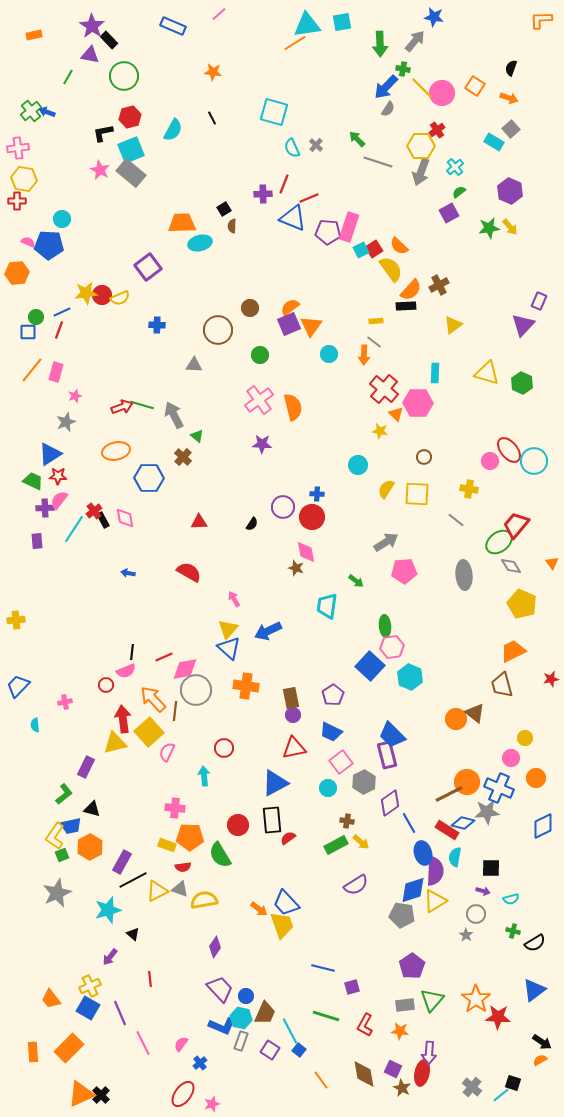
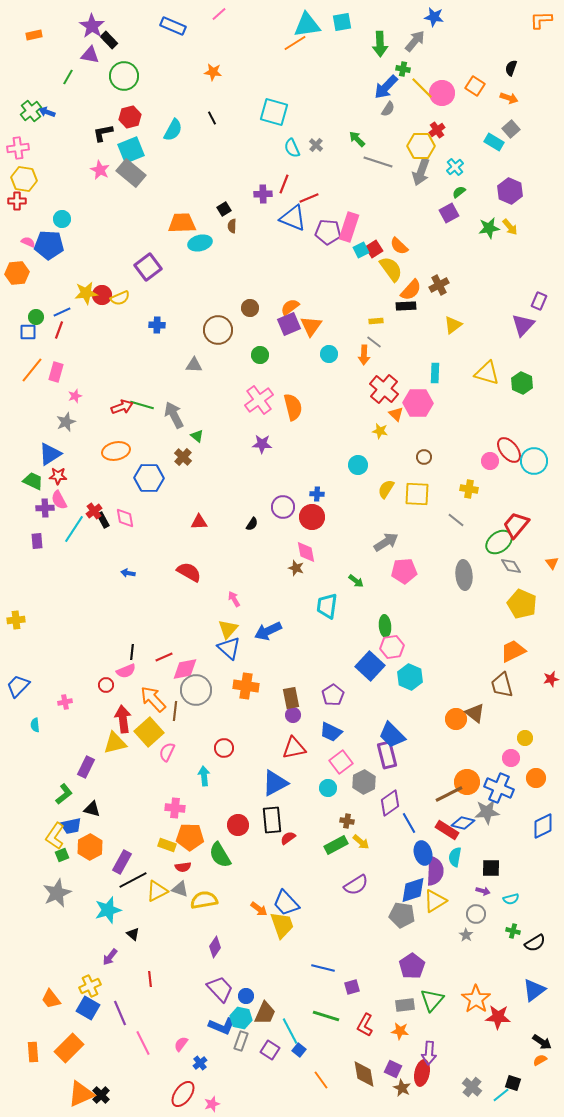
pink semicircle at (59, 500): rotated 66 degrees counterclockwise
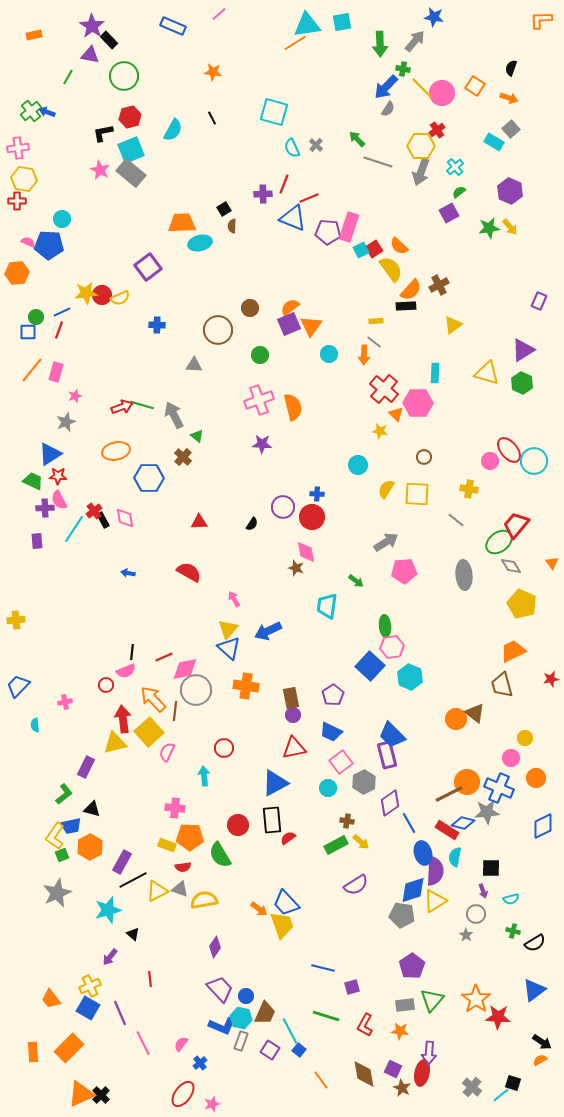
purple triangle at (523, 325): moved 25 px down; rotated 15 degrees clockwise
pink cross at (259, 400): rotated 16 degrees clockwise
purple arrow at (483, 891): rotated 56 degrees clockwise
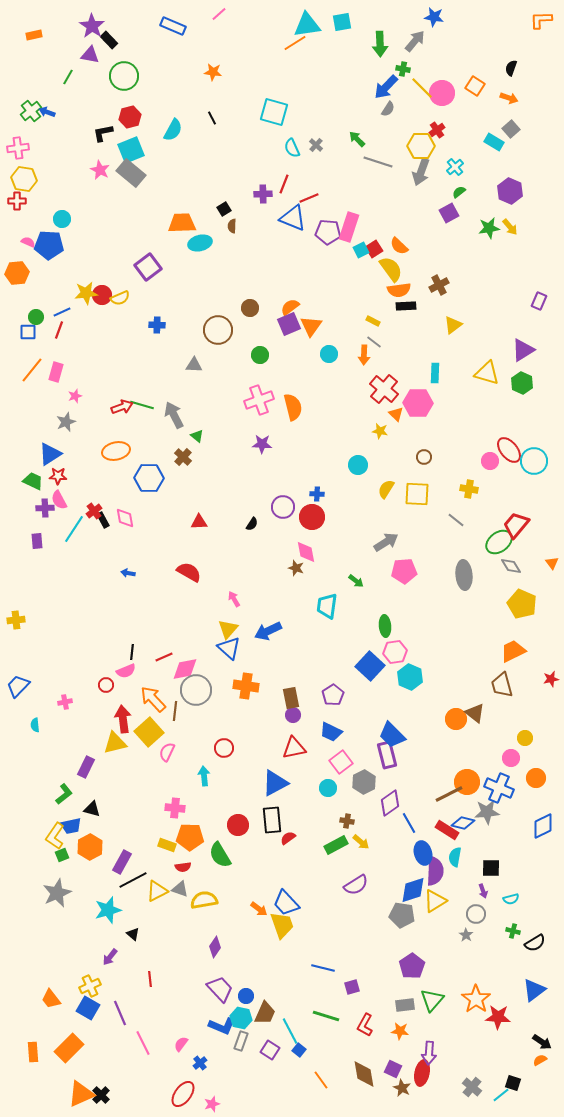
orange semicircle at (411, 290): moved 12 px left; rotated 40 degrees clockwise
yellow rectangle at (376, 321): moved 3 px left; rotated 32 degrees clockwise
pink hexagon at (392, 647): moved 3 px right, 5 px down
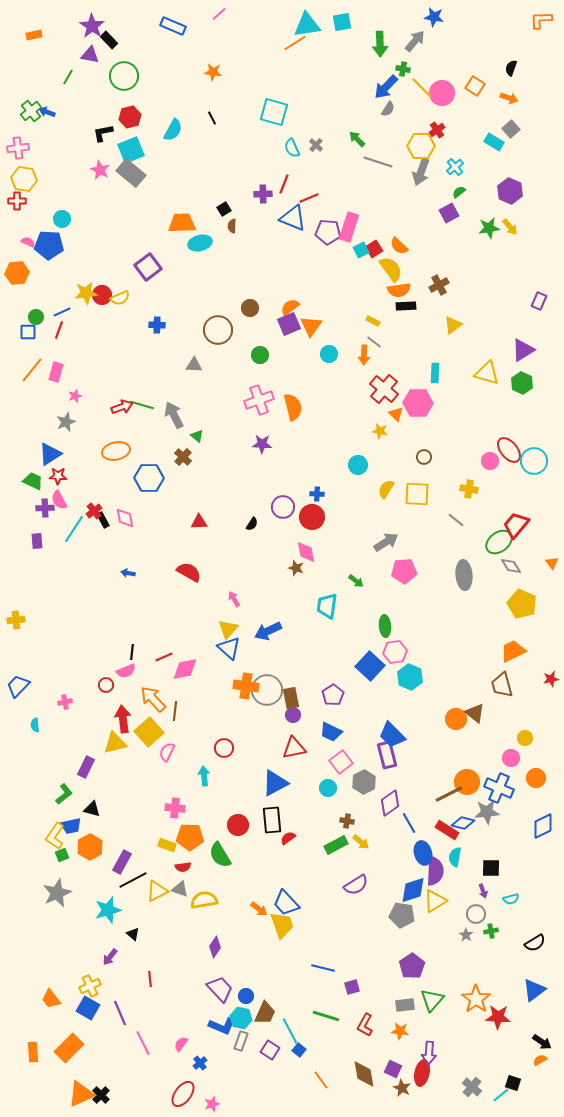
gray circle at (196, 690): moved 71 px right
green cross at (513, 931): moved 22 px left; rotated 24 degrees counterclockwise
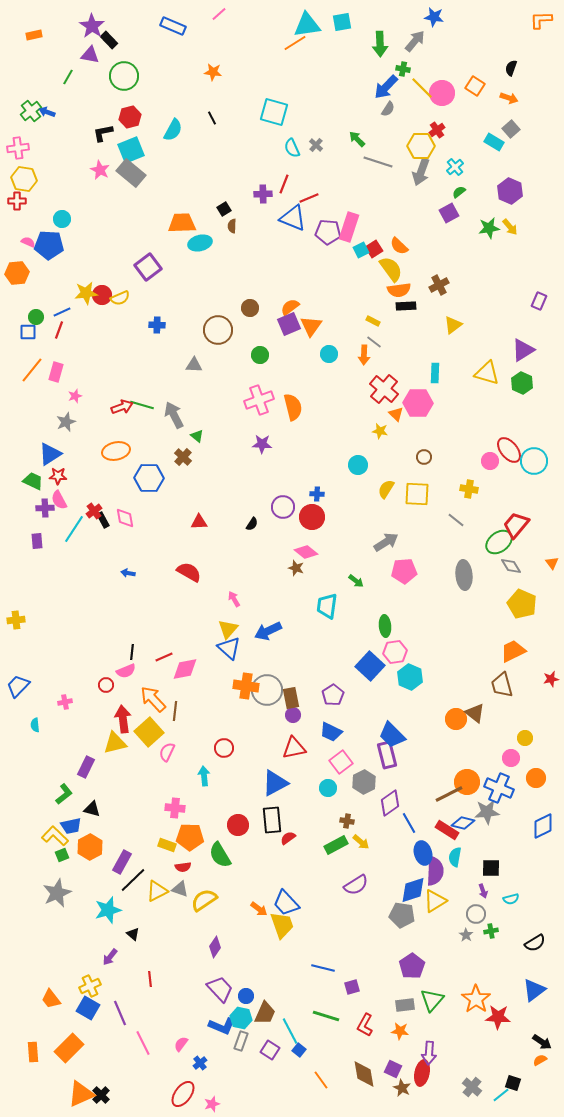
pink diamond at (306, 552): rotated 40 degrees counterclockwise
yellow L-shape at (55, 836): rotated 100 degrees clockwise
black line at (133, 880): rotated 16 degrees counterclockwise
yellow semicircle at (204, 900): rotated 24 degrees counterclockwise
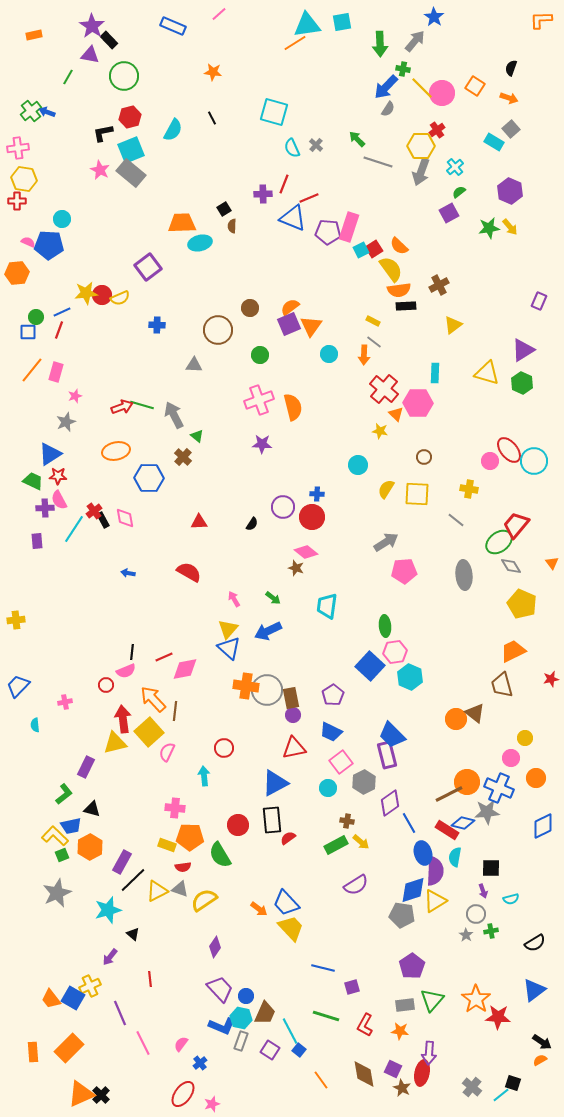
blue star at (434, 17): rotated 24 degrees clockwise
green arrow at (356, 581): moved 83 px left, 17 px down
yellow trapezoid at (282, 925): moved 9 px right, 3 px down; rotated 24 degrees counterclockwise
blue square at (88, 1008): moved 15 px left, 10 px up
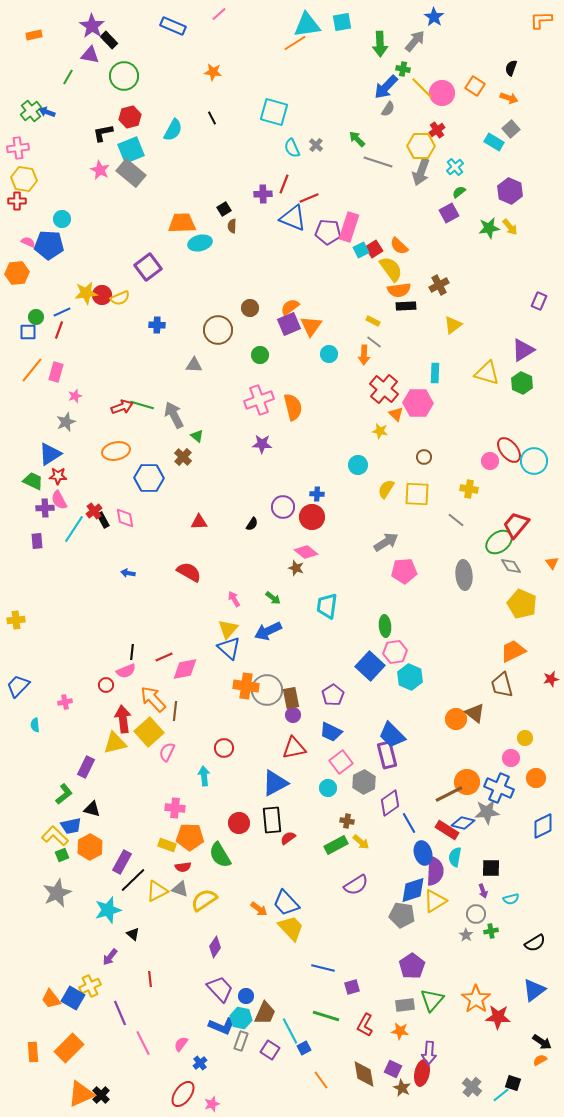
red circle at (238, 825): moved 1 px right, 2 px up
blue square at (299, 1050): moved 5 px right, 2 px up; rotated 24 degrees clockwise
